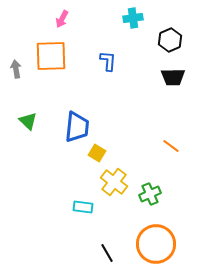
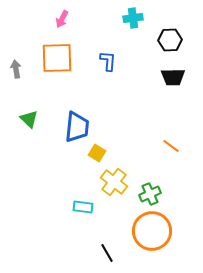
black hexagon: rotated 20 degrees clockwise
orange square: moved 6 px right, 2 px down
green triangle: moved 1 px right, 2 px up
orange circle: moved 4 px left, 13 px up
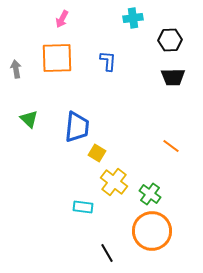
green cross: rotated 30 degrees counterclockwise
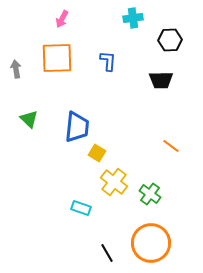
black trapezoid: moved 12 px left, 3 px down
cyan rectangle: moved 2 px left, 1 px down; rotated 12 degrees clockwise
orange circle: moved 1 px left, 12 px down
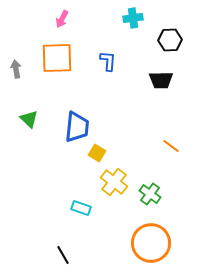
black line: moved 44 px left, 2 px down
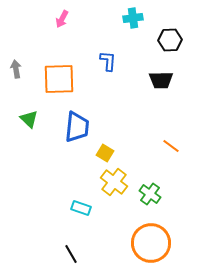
orange square: moved 2 px right, 21 px down
yellow square: moved 8 px right
black line: moved 8 px right, 1 px up
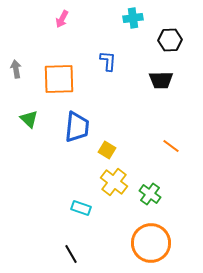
yellow square: moved 2 px right, 3 px up
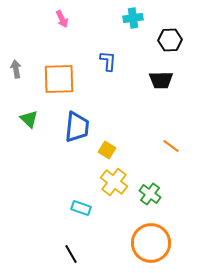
pink arrow: rotated 54 degrees counterclockwise
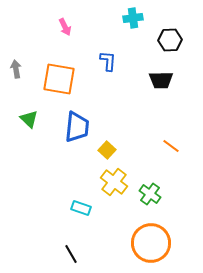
pink arrow: moved 3 px right, 8 px down
orange square: rotated 12 degrees clockwise
yellow square: rotated 12 degrees clockwise
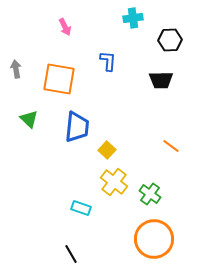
orange circle: moved 3 px right, 4 px up
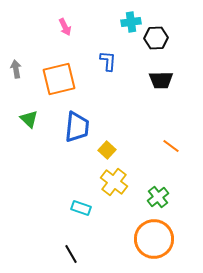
cyan cross: moved 2 px left, 4 px down
black hexagon: moved 14 px left, 2 px up
orange square: rotated 24 degrees counterclockwise
green cross: moved 8 px right, 3 px down; rotated 15 degrees clockwise
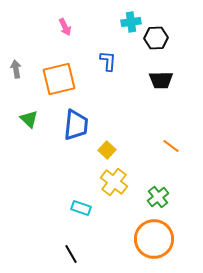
blue trapezoid: moved 1 px left, 2 px up
